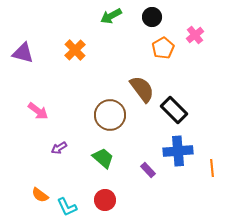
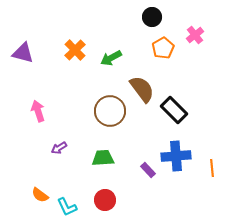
green arrow: moved 42 px down
pink arrow: rotated 145 degrees counterclockwise
brown circle: moved 4 px up
blue cross: moved 2 px left, 5 px down
green trapezoid: rotated 45 degrees counterclockwise
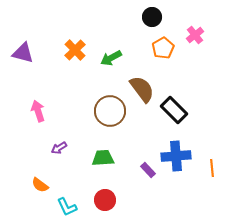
orange semicircle: moved 10 px up
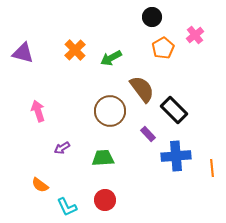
purple arrow: moved 3 px right
purple rectangle: moved 36 px up
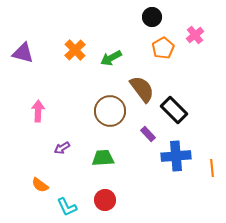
pink arrow: rotated 20 degrees clockwise
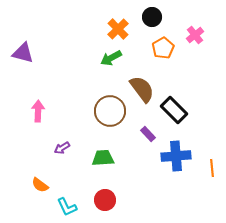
orange cross: moved 43 px right, 21 px up
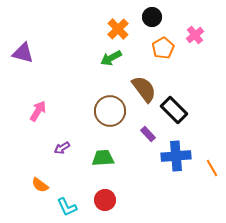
brown semicircle: moved 2 px right
pink arrow: rotated 30 degrees clockwise
orange line: rotated 24 degrees counterclockwise
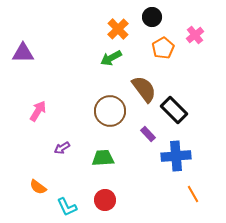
purple triangle: rotated 15 degrees counterclockwise
orange line: moved 19 px left, 26 px down
orange semicircle: moved 2 px left, 2 px down
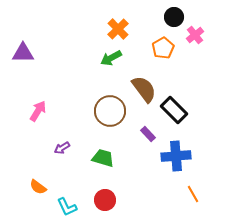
black circle: moved 22 px right
green trapezoid: rotated 20 degrees clockwise
